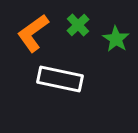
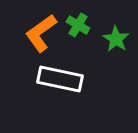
green cross: rotated 15 degrees counterclockwise
orange L-shape: moved 8 px right
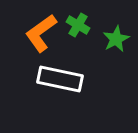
green star: rotated 12 degrees clockwise
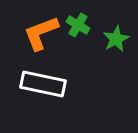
orange L-shape: rotated 15 degrees clockwise
white rectangle: moved 17 px left, 5 px down
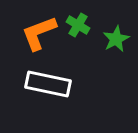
orange L-shape: moved 2 px left
white rectangle: moved 5 px right
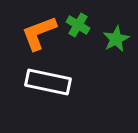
white rectangle: moved 2 px up
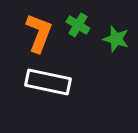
orange L-shape: rotated 132 degrees clockwise
green star: rotated 28 degrees counterclockwise
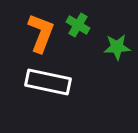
orange L-shape: moved 2 px right
green star: moved 1 px right, 8 px down; rotated 20 degrees counterclockwise
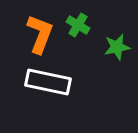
orange L-shape: moved 1 px left, 1 px down
green star: rotated 8 degrees counterclockwise
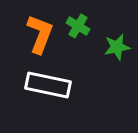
green cross: moved 1 px down
white rectangle: moved 3 px down
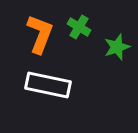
green cross: moved 1 px right, 1 px down
green star: rotated 8 degrees counterclockwise
